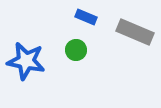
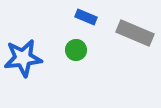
gray rectangle: moved 1 px down
blue star: moved 3 px left, 3 px up; rotated 18 degrees counterclockwise
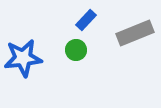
blue rectangle: moved 3 px down; rotated 70 degrees counterclockwise
gray rectangle: rotated 45 degrees counterclockwise
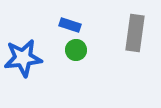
blue rectangle: moved 16 px left, 5 px down; rotated 65 degrees clockwise
gray rectangle: rotated 60 degrees counterclockwise
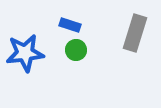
gray rectangle: rotated 9 degrees clockwise
blue star: moved 2 px right, 5 px up
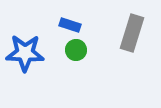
gray rectangle: moved 3 px left
blue star: rotated 9 degrees clockwise
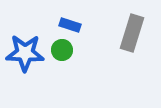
green circle: moved 14 px left
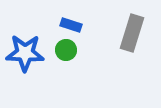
blue rectangle: moved 1 px right
green circle: moved 4 px right
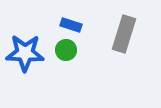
gray rectangle: moved 8 px left, 1 px down
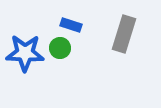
green circle: moved 6 px left, 2 px up
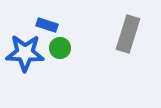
blue rectangle: moved 24 px left
gray rectangle: moved 4 px right
